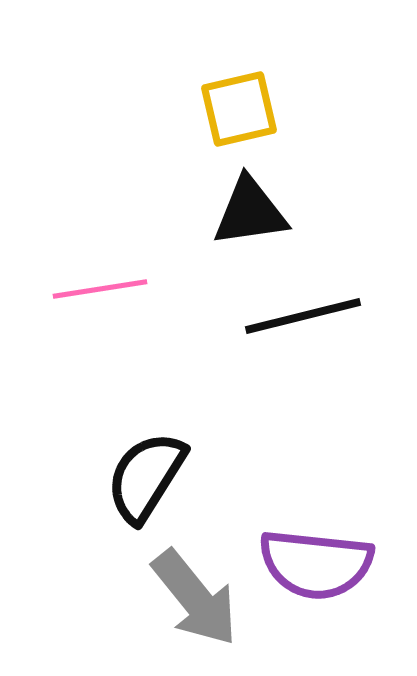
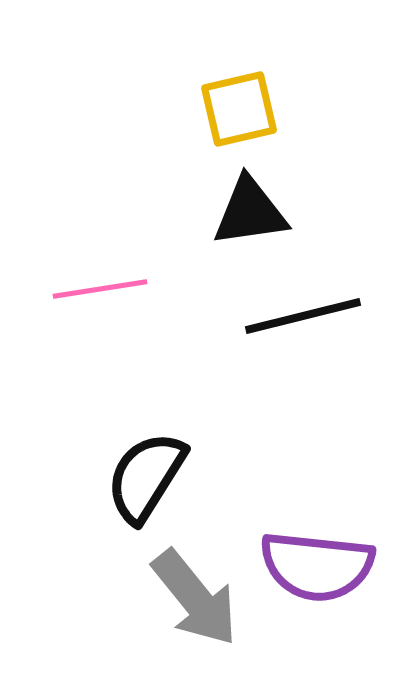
purple semicircle: moved 1 px right, 2 px down
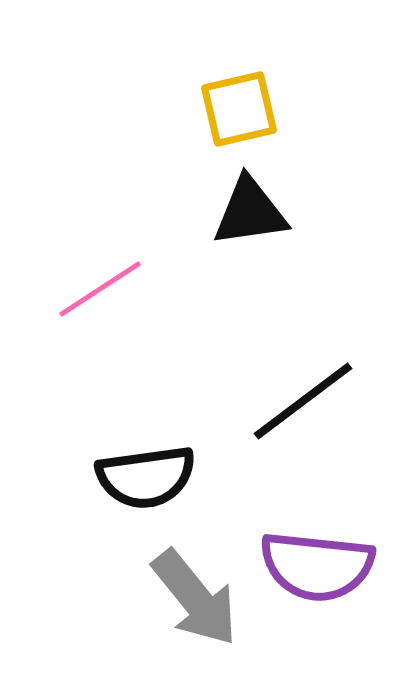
pink line: rotated 24 degrees counterclockwise
black line: moved 85 px down; rotated 23 degrees counterclockwise
black semicircle: rotated 130 degrees counterclockwise
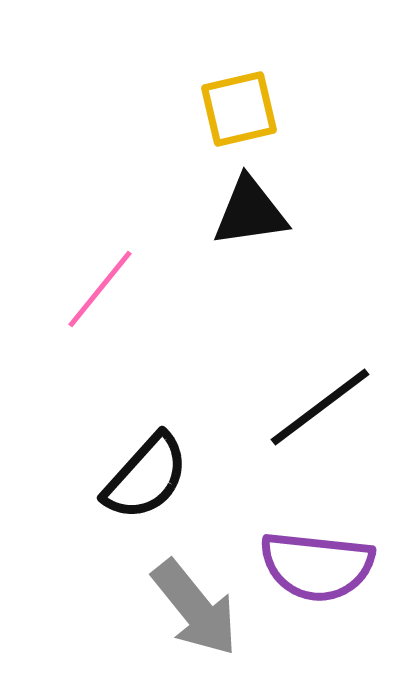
pink line: rotated 18 degrees counterclockwise
black line: moved 17 px right, 6 px down
black semicircle: rotated 40 degrees counterclockwise
gray arrow: moved 10 px down
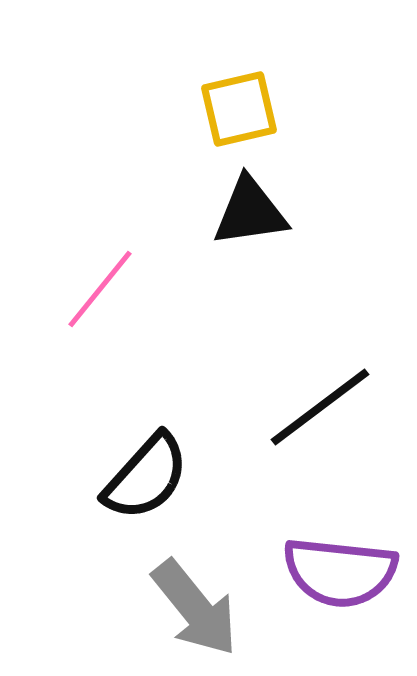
purple semicircle: moved 23 px right, 6 px down
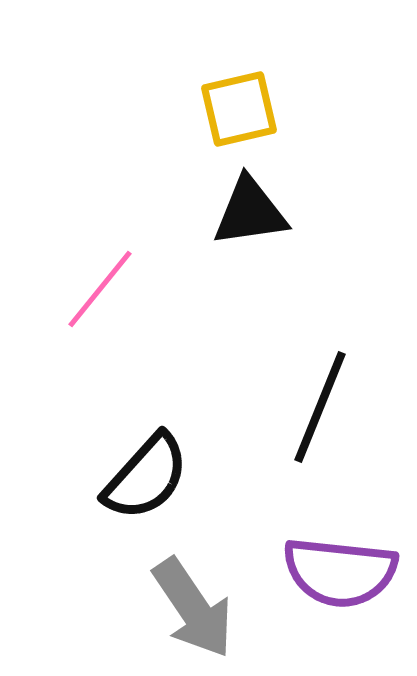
black line: rotated 31 degrees counterclockwise
gray arrow: moved 2 px left; rotated 5 degrees clockwise
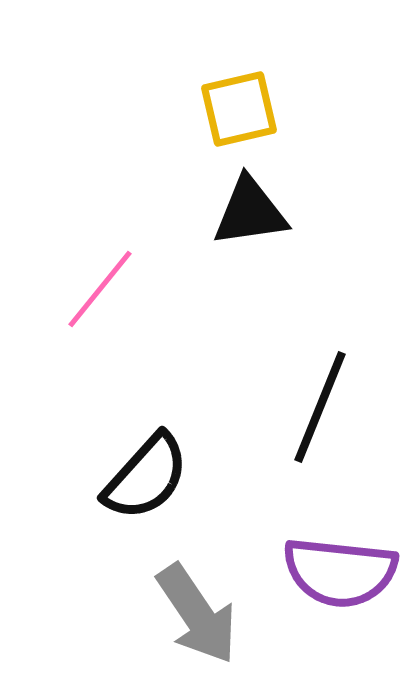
gray arrow: moved 4 px right, 6 px down
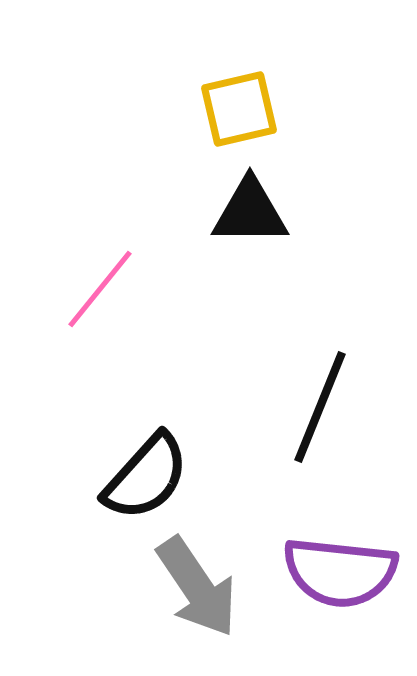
black triangle: rotated 8 degrees clockwise
gray arrow: moved 27 px up
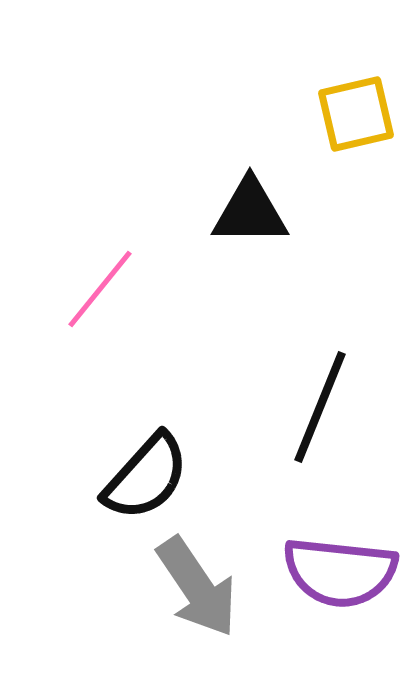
yellow square: moved 117 px right, 5 px down
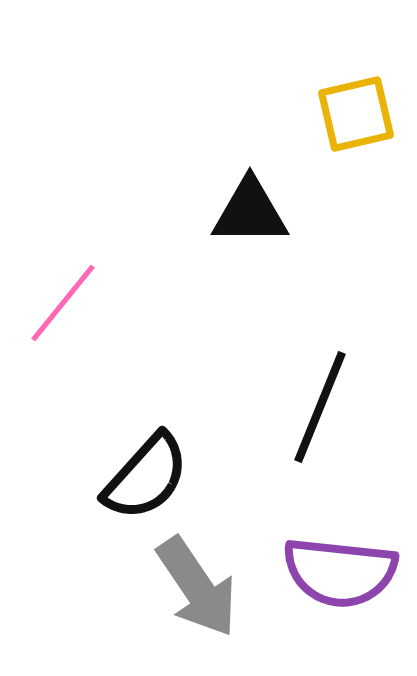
pink line: moved 37 px left, 14 px down
